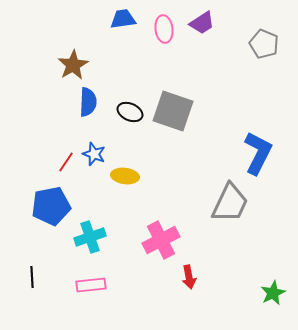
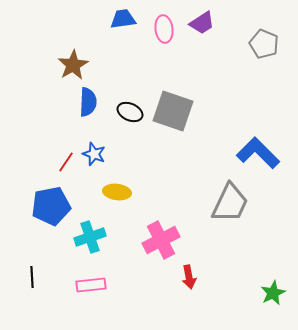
blue L-shape: rotated 72 degrees counterclockwise
yellow ellipse: moved 8 px left, 16 px down
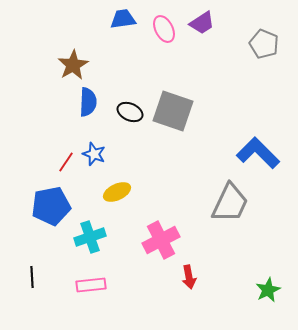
pink ellipse: rotated 20 degrees counterclockwise
yellow ellipse: rotated 32 degrees counterclockwise
green star: moved 5 px left, 3 px up
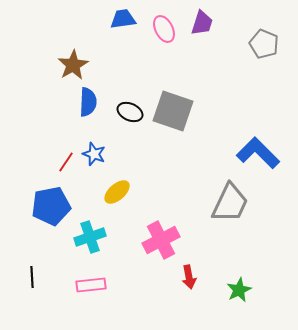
purple trapezoid: rotated 40 degrees counterclockwise
yellow ellipse: rotated 16 degrees counterclockwise
green star: moved 29 px left
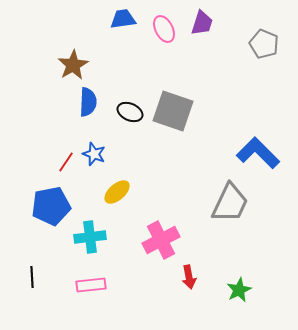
cyan cross: rotated 12 degrees clockwise
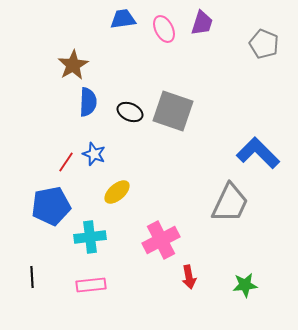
green star: moved 6 px right, 5 px up; rotated 20 degrees clockwise
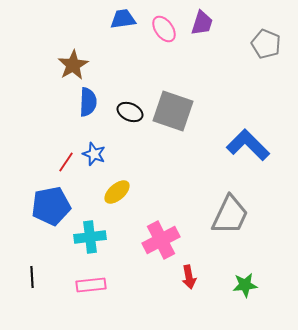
pink ellipse: rotated 8 degrees counterclockwise
gray pentagon: moved 2 px right
blue L-shape: moved 10 px left, 8 px up
gray trapezoid: moved 12 px down
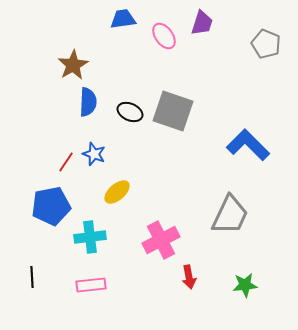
pink ellipse: moved 7 px down
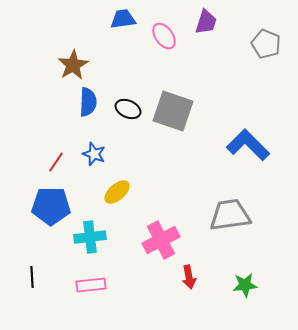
purple trapezoid: moved 4 px right, 1 px up
black ellipse: moved 2 px left, 3 px up
red line: moved 10 px left
blue pentagon: rotated 12 degrees clockwise
gray trapezoid: rotated 123 degrees counterclockwise
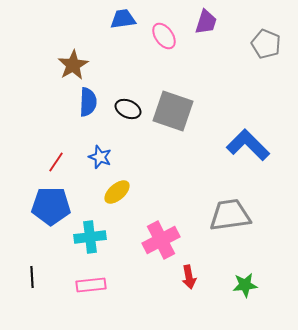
blue star: moved 6 px right, 3 px down
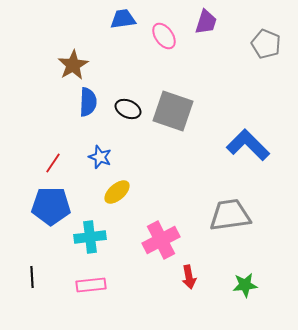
red line: moved 3 px left, 1 px down
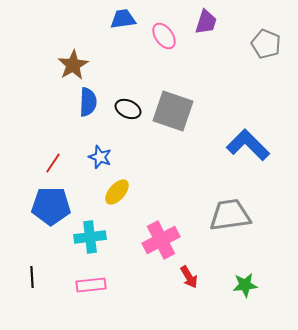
yellow ellipse: rotated 8 degrees counterclockwise
red arrow: rotated 20 degrees counterclockwise
